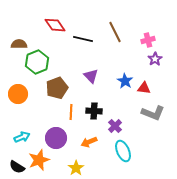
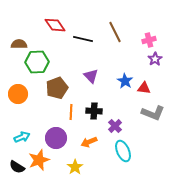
pink cross: moved 1 px right
green hexagon: rotated 20 degrees clockwise
yellow star: moved 1 px left, 1 px up
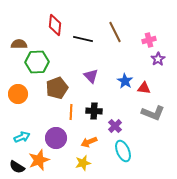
red diamond: rotated 40 degrees clockwise
purple star: moved 3 px right
yellow star: moved 8 px right, 4 px up; rotated 21 degrees clockwise
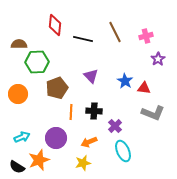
pink cross: moved 3 px left, 4 px up
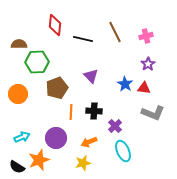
purple star: moved 10 px left, 5 px down
blue star: moved 3 px down
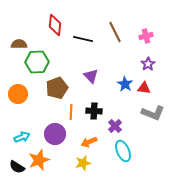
purple circle: moved 1 px left, 4 px up
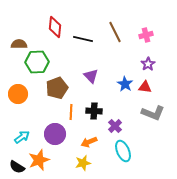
red diamond: moved 2 px down
pink cross: moved 1 px up
red triangle: moved 1 px right, 1 px up
cyan arrow: rotated 14 degrees counterclockwise
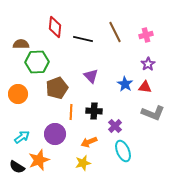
brown semicircle: moved 2 px right
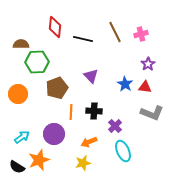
pink cross: moved 5 px left, 1 px up
gray L-shape: moved 1 px left
purple circle: moved 1 px left
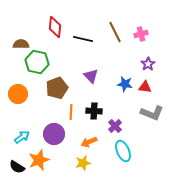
green hexagon: rotated 15 degrees clockwise
blue star: rotated 21 degrees counterclockwise
